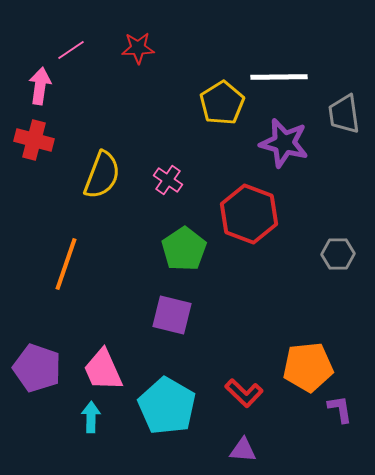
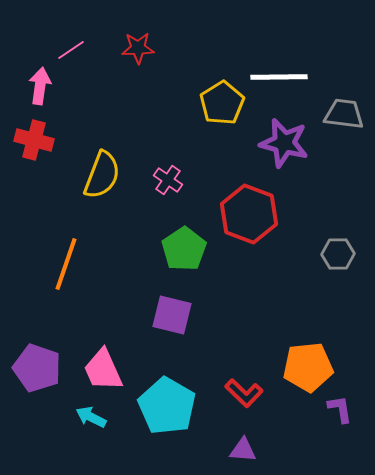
gray trapezoid: rotated 105 degrees clockwise
cyan arrow: rotated 64 degrees counterclockwise
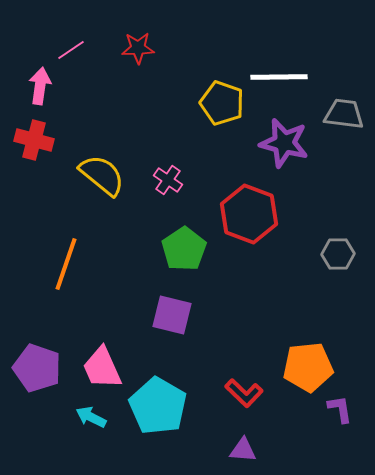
yellow pentagon: rotated 21 degrees counterclockwise
yellow semicircle: rotated 72 degrees counterclockwise
pink trapezoid: moved 1 px left, 2 px up
cyan pentagon: moved 9 px left
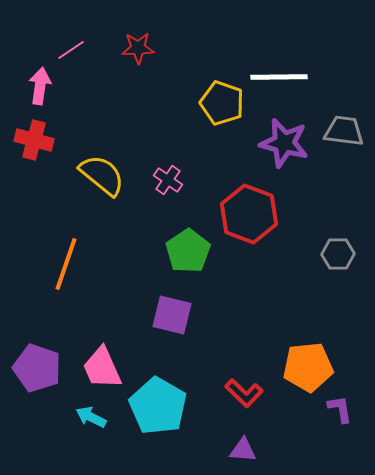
gray trapezoid: moved 17 px down
green pentagon: moved 4 px right, 2 px down
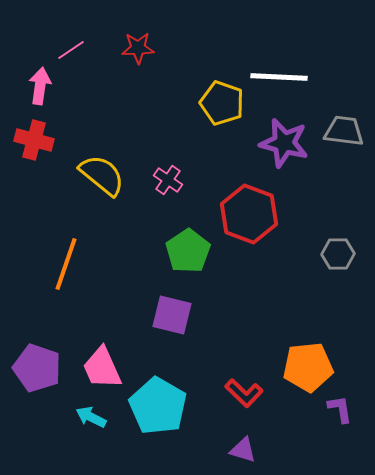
white line: rotated 4 degrees clockwise
purple triangle: rotated 12 degrees clockwise
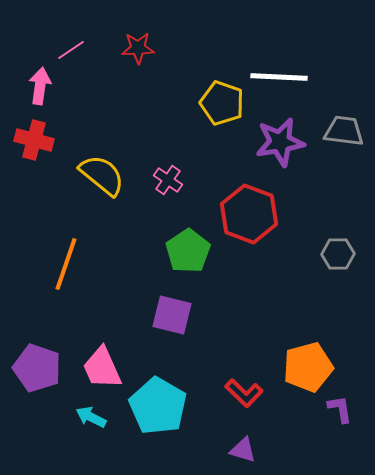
purple star: moved 4 px left, 1 px up; rotated 24 degrees counterclockwise
orange pentagon: rotated 9 degrees counterclockwise
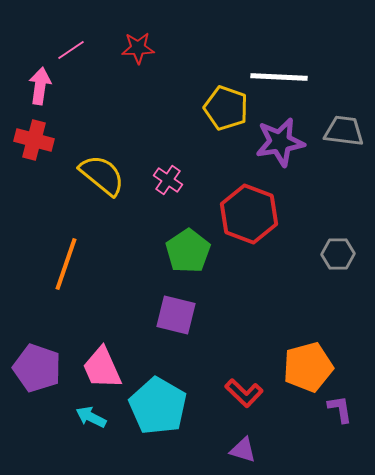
yellow pentagon: moved 4 px right, 5 px down
purple square: moved 4 px right
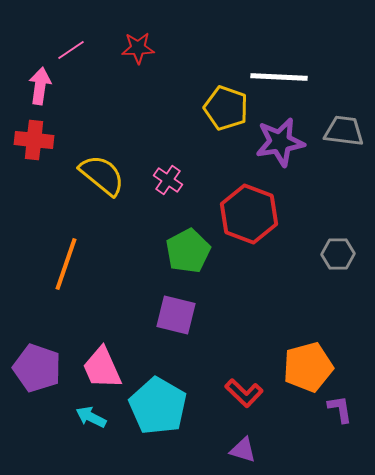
red cross: rotated 9 degrees counterclockwise
green pentagon: rotated 6 degrees clockwise
